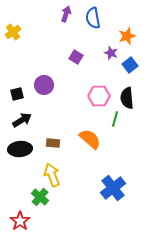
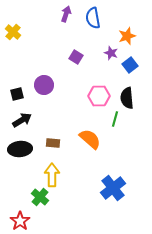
yellow cross: rotated 14 degrees counterclockwise
yellow arrow: rotated 20 degrees clockwise
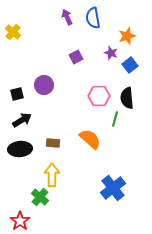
purple arrow: moved 1 px right, 3 px down; rotated 42 degrees counterclockwise
purple square: rotated 32 degrees clockwise
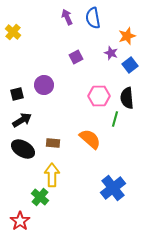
black ellipse: moved 3 px right; rotated 35 degrees clockwise
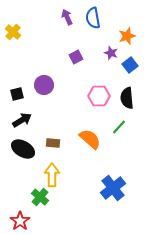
green line: moved 4 px right, 8 px down; rotated 28 degrees clockwise
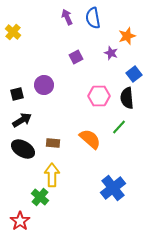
blue square: moved 4 px right, 9 px down
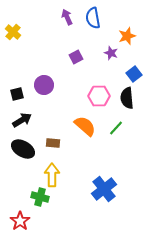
green line: moved 3 px left, 1 px down
orange semicircle: moved 5 px left, 13 px up
blue cross: moved 9 px left, 1 px down
green cross: rotated 24 degrees counterclockwise
